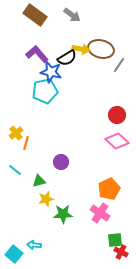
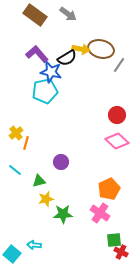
gray arrow: moved 4 px left, 1 px up
green square: moved 1 px left
cyan square: moved 2 px left
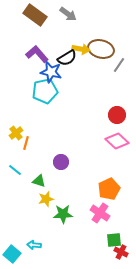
green triangle: rotated 32 degrees clockwise
